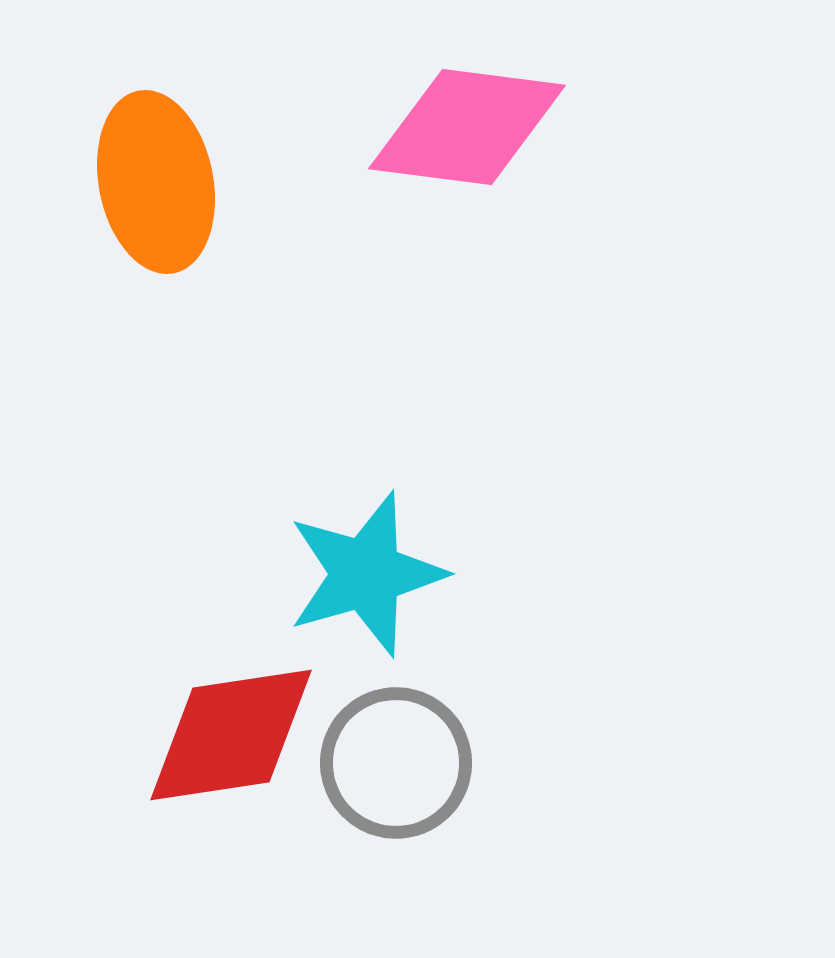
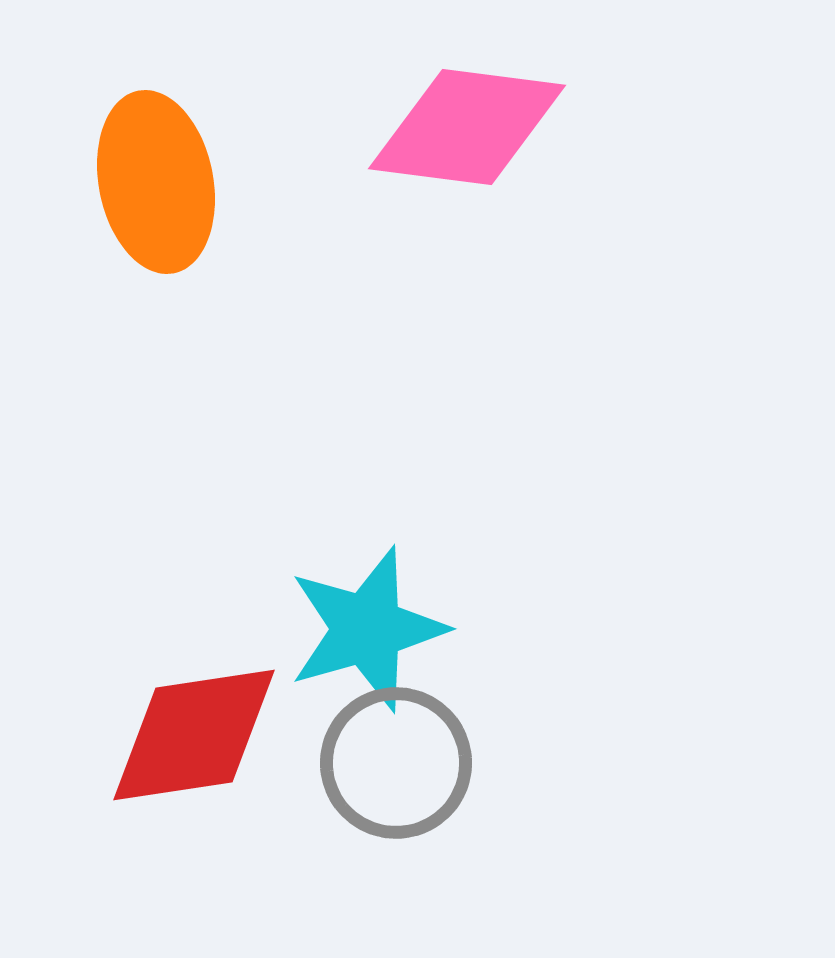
cyan star: moved 1 px right, 55 px down
red diamond: moved 37 px left
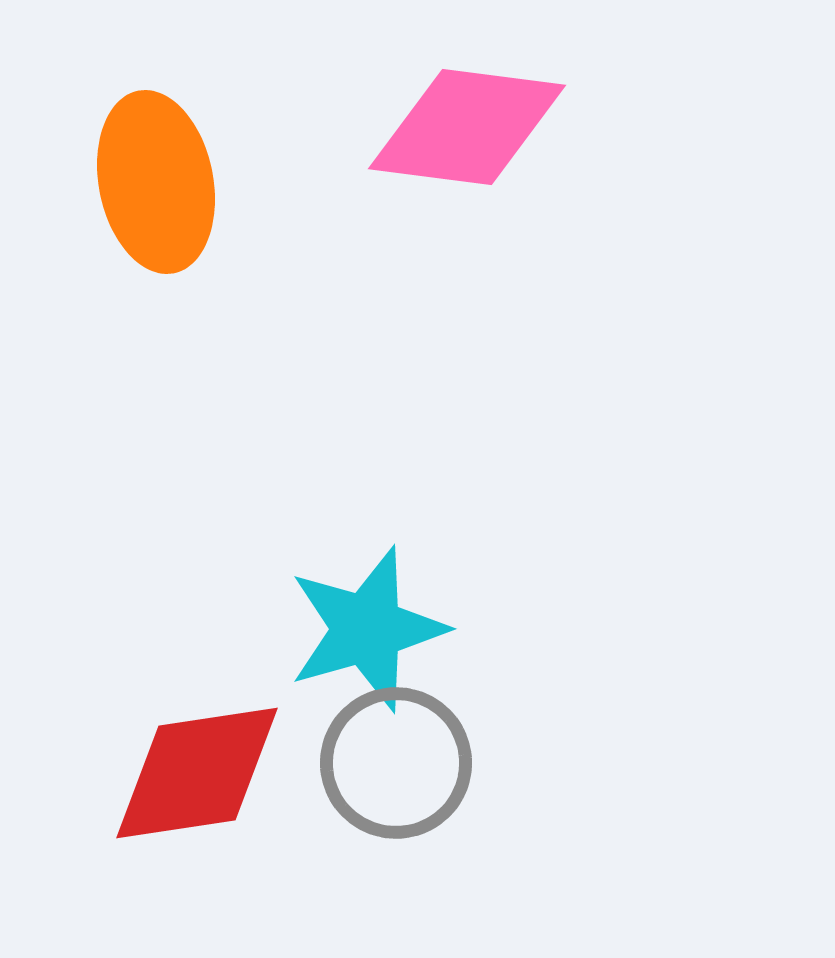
red diamond: moved 3 px right, 38 px down
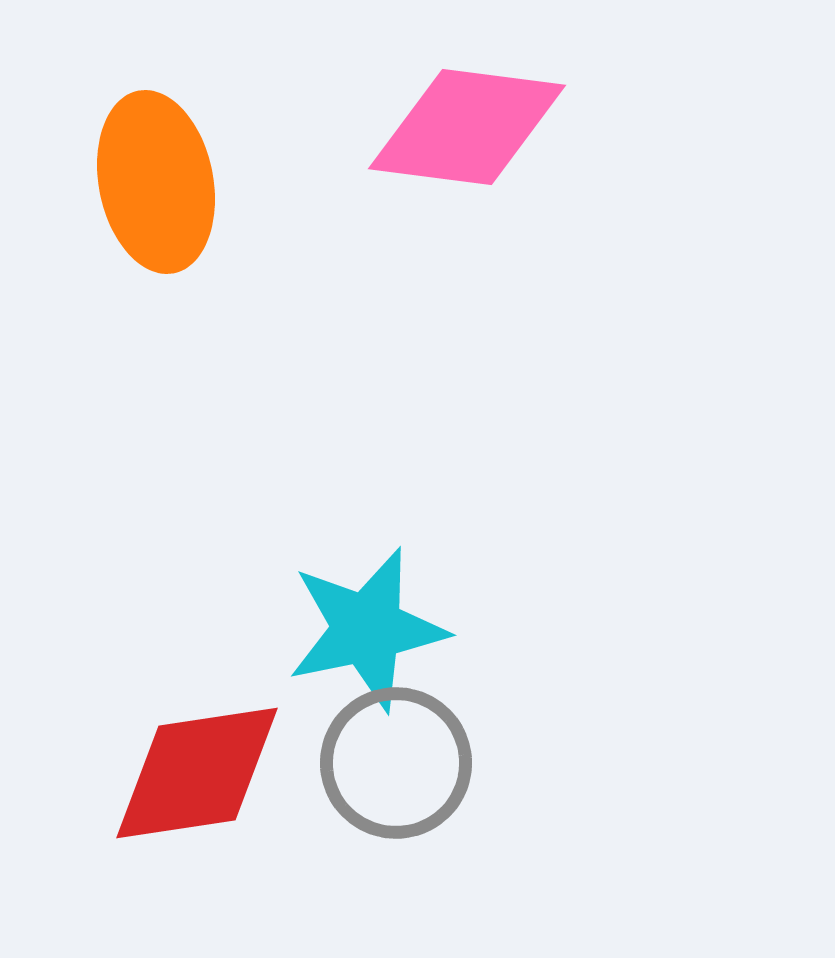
cyan star: rotated 4 degrees clockwise
